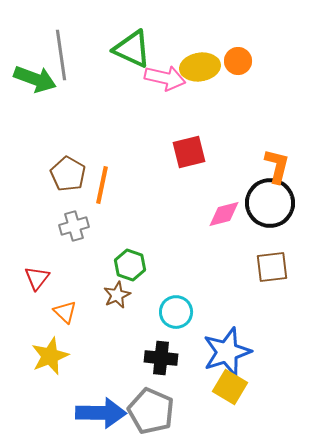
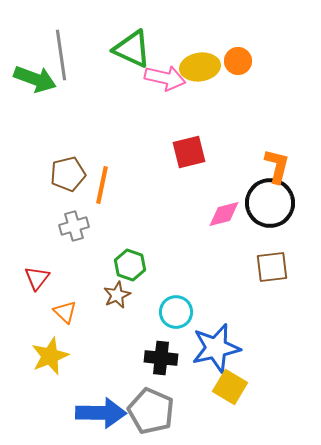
brown pentagon: rotated 28 degrees clockwise
blue star: moved 11 px left, 4 px up; rotated 6 degrees clockwise
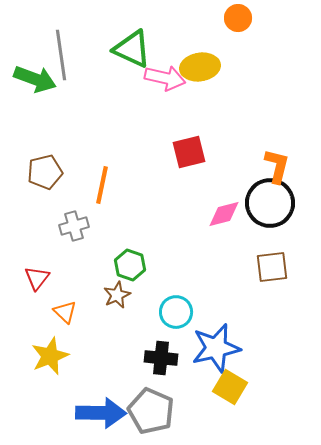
orange circle: moved 43 px up
brown pentagon: moved 23 px left, 2 px up
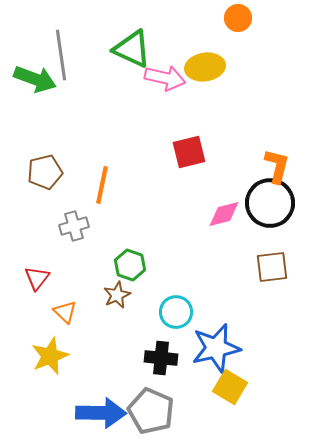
yellow ellipse: moved 5 px right
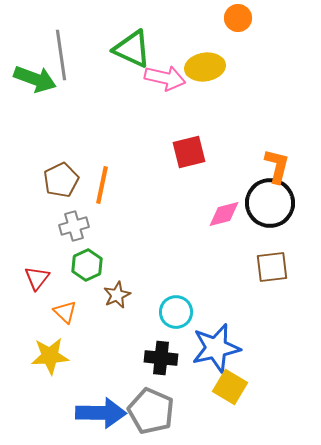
brown pentagon: moved 16 px right, 8 px down; rotated 12 degrees counterclockwise
green hexagon: moved 43 px left; rotated 16 degrees clockwise
yellow star: rotated 18 degrees clockwise
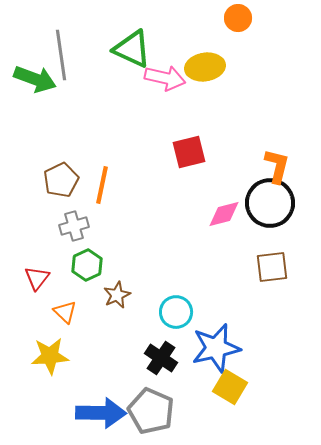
black cross: rotated 28 degrees clockwise
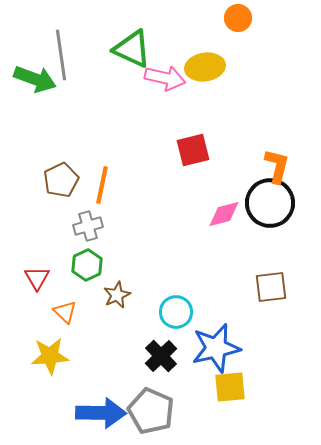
red square: moved 4 px right, 2 px up
gray cross: moved 14 px right
brown square: moved 1 px left, 20 px down
red triangle: rotated 8 degrees counterclockwise
black cross: moved 2 px up; rotated 12 degrees clockwise
yellow square: rotated 36 degrees counterclockwise
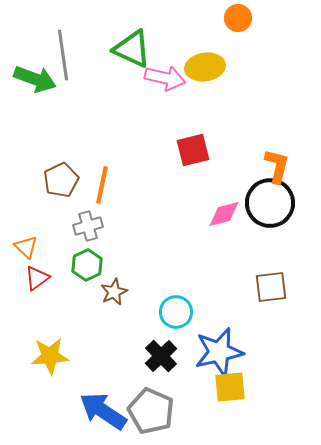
gray line: moved 2 px right
red triangle: rotated 24 degrees clockwise
brown star: moved 3 px left, 3 px up
orange triangle: moved 39 px left, 65 px up
blue star: moved 3 px right, 4 px down
blue arrow: moved 2 px right, 2 px up; rotated 147 degrees counterclockwise
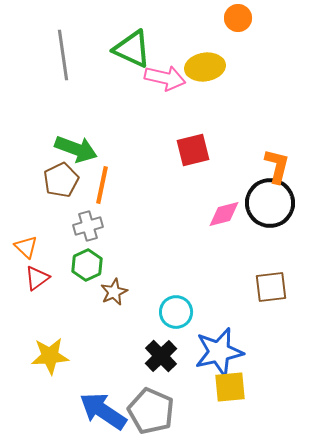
green arrow: moved 41 px right, 70 px down
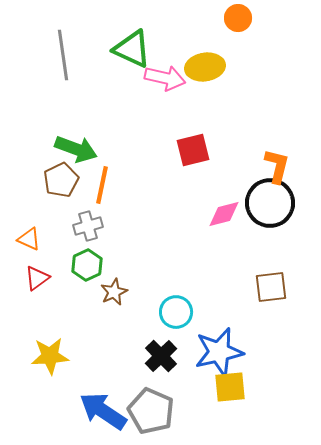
orange triangle: moved 3 px right, 8 px up; rotated 20 degrees counterclockwise
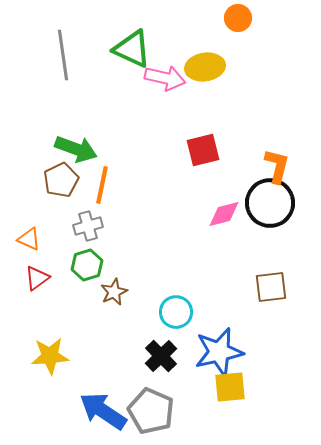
red square: moved 10 px right
green hexagon: rotated 8 degrees clockwise
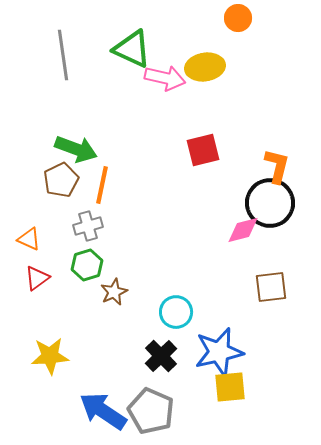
pink diamond: moved 19 px right, 16 px down
